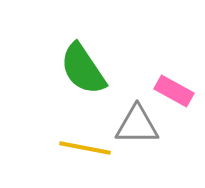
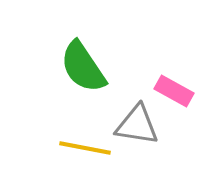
green semicircle: moved 2 px up
gray triangle: rotated 9 degrees clockwise
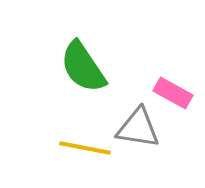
pink rectangle: moved 1 px left, 2 px down
gray triangle: moved 1 px right, 3 px down
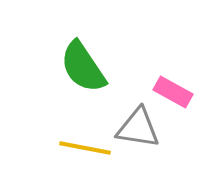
pink rectangle: moved 1 px up
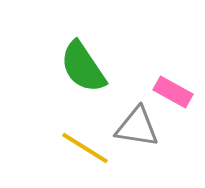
gray triangle: moved 1 px left, 1 px up
yellow line: rotated 21 degrees clockwise
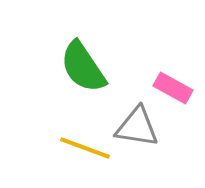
pink rectangle: moved 4 px up
yellow line: rotated 12 degrees counterclockwise
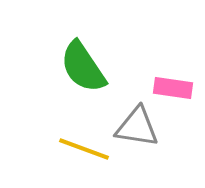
pink rectangle: rotated 21 degrees counterclockwise
yellow line: moved 1 px left, 1 px down
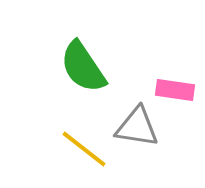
pink rectangle: moved 2 px right, 2 px down
yellow line: rotated 18 degrees clockwise
